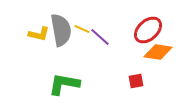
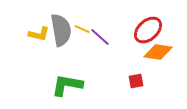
green L-shape: moved 3 px right, 1 px down
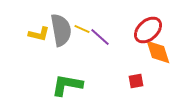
orange diamond: rotated 64 degrees clockwise
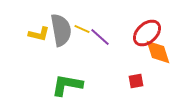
red ellipse: moved 1 px left, 3 px down
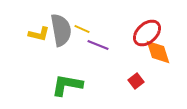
purple line: moved 2 px left, 8 px down; rotated 20 degrees counterclockwise
red square: rotated 28 degrees counterclockwise
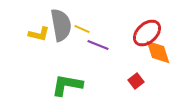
gray semicircle: moved 5 px up
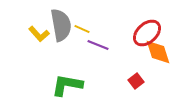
yellow L-shape: rotated 35 degrees clockwise
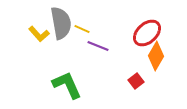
gray semicircle: moved 2 px up
purple line: moved 1 px down
orange diamond: moved 2 px left, 4 px down; rotated 48 degrees clockwise
green L-shape: rotated 56 degrees clockwise
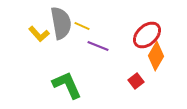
yellow line: moved 3 px up
red ellipse: moved 2 px down
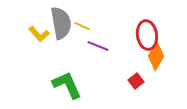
red ellipse: rotated 56 degrees counterclockwise
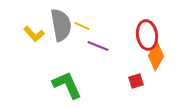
gray semicircle: moved 2 px down
yellow L-shape: moved 5 px left
red square: rotated 21 degrees clockwise
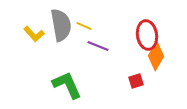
yellow line: moved 2 px right
